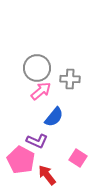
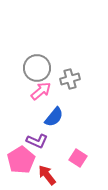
gray cross: rotated 18 degrees counterclockwise
pink pentagon: rotated 12 degrees clockwise
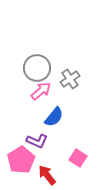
gray cross: rotated 18 degrees counterclockwise
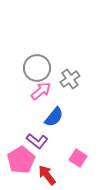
purple L-shape: rotated 15 degrees clockwise
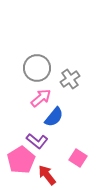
pink arrow: moved 7 px down
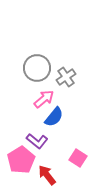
gray cross: moved 4 px left, 2 px up
pink arrow: moved 3 px right, 1 px down
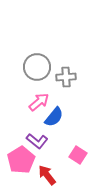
gray circle: moved 1 px up
gray cross: rotated 30 degrees clockwise
pink arrow: moved 5 px left, 3 px down
pink square: moved 3 px up
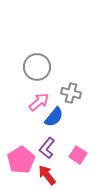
gray cross: moved 5 px right, 16 px down; rotated 18 degrees clockwise
purple L-shape: moved 10 px right, 7 px down; rotated 90 degrees clockwise
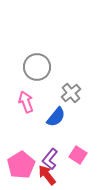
gray cross: rotated 36 degrees clockwise
pink arrow: moved 13 px left; rotated 70 degrees counterclockwise
blue semicircle: moved 2 px right
purple L-shape: moved 3 px right, 11 px down
pink pentagon: moved 5 px down
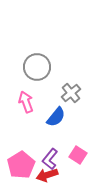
red arrow: rotated 70 degrees counterclockwise
